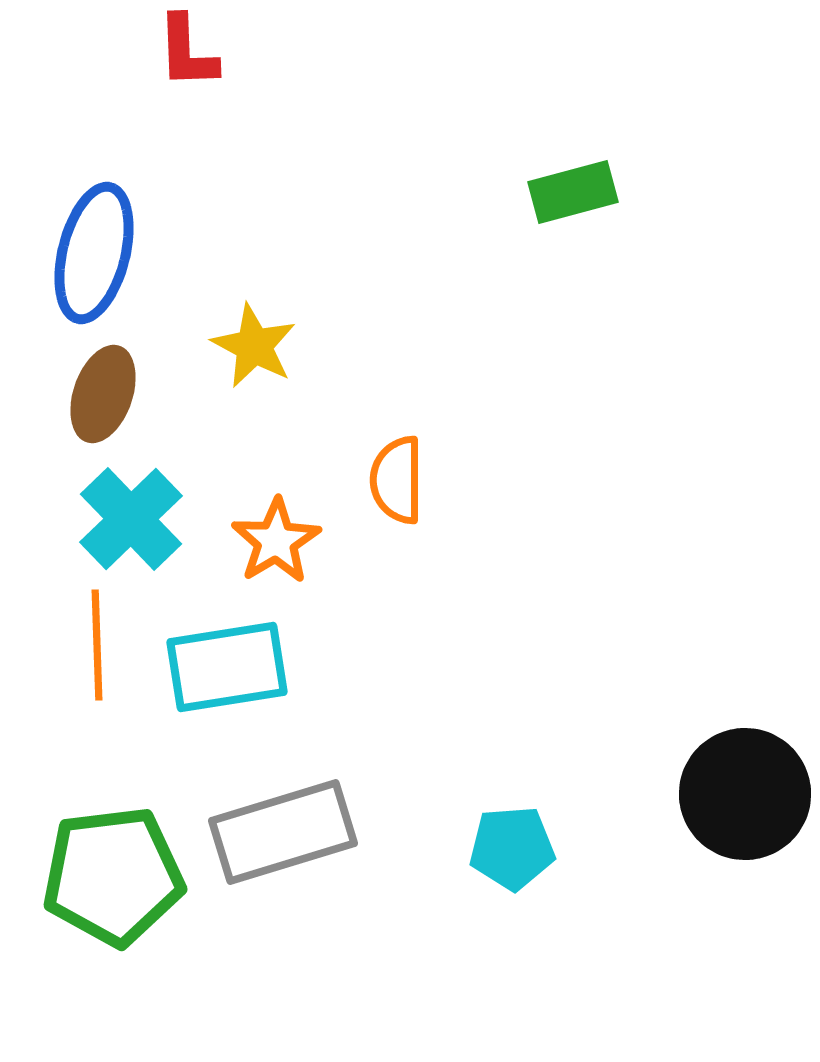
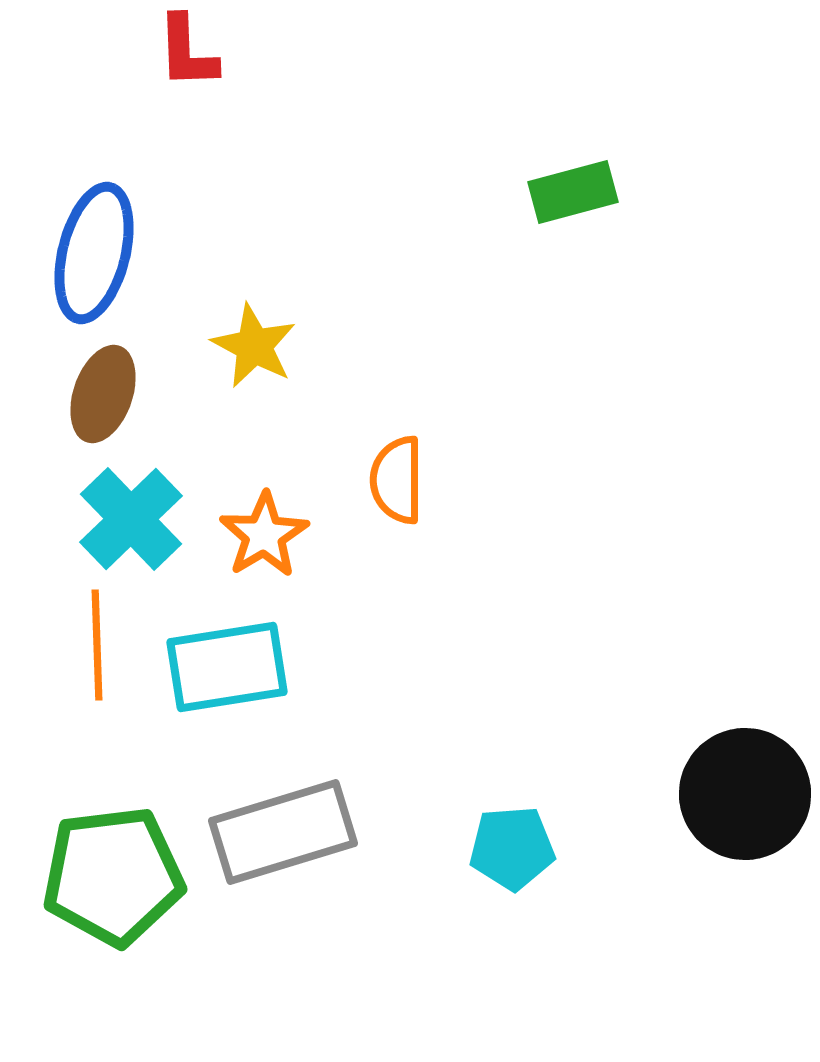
orange star: moved 12 px left, 6 px up
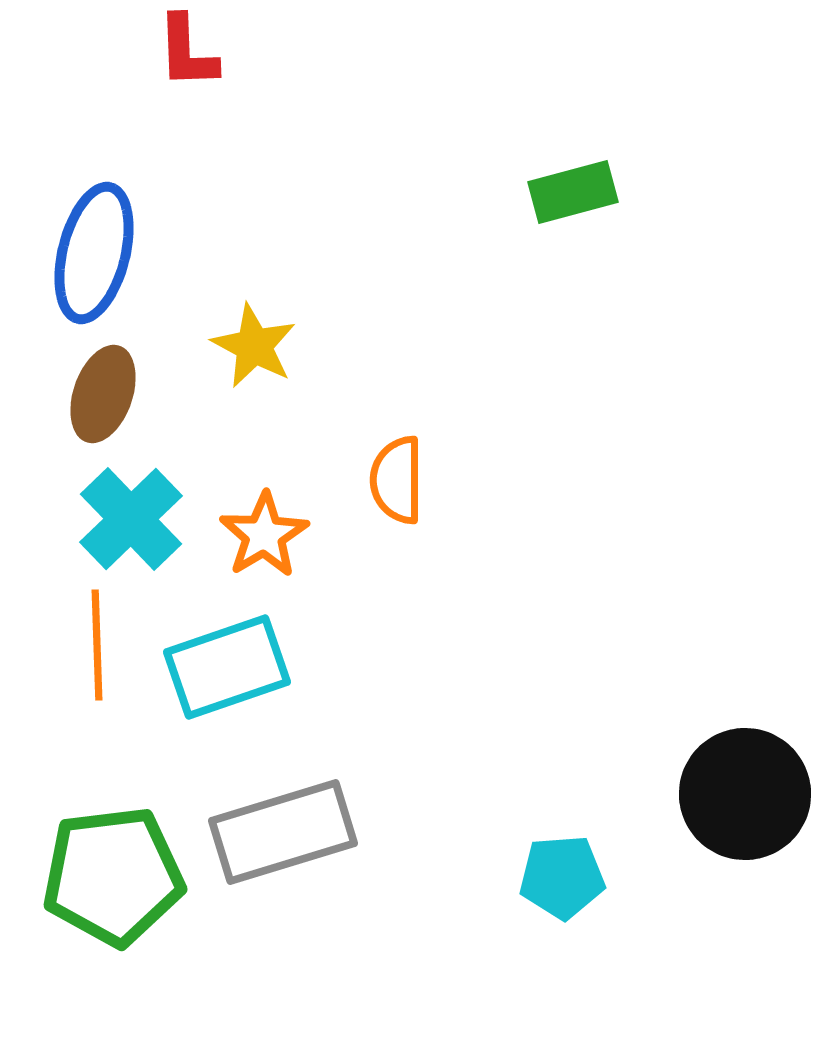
cyan rectangle: rotated 10 degrees counterclockwise
cyan pentagon: moved 50 px right, 29 px down
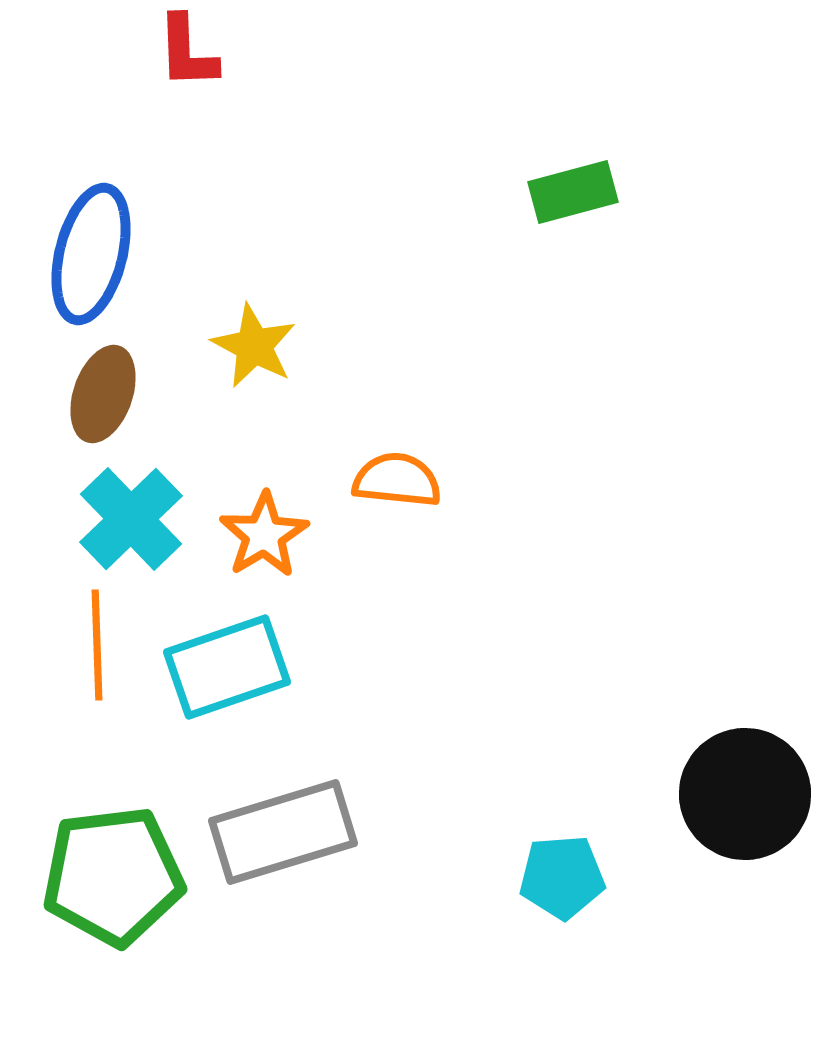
blue ellipse: moved 3 px left, 1 px down
orange semicircle: rotated 96 degrees clockwise
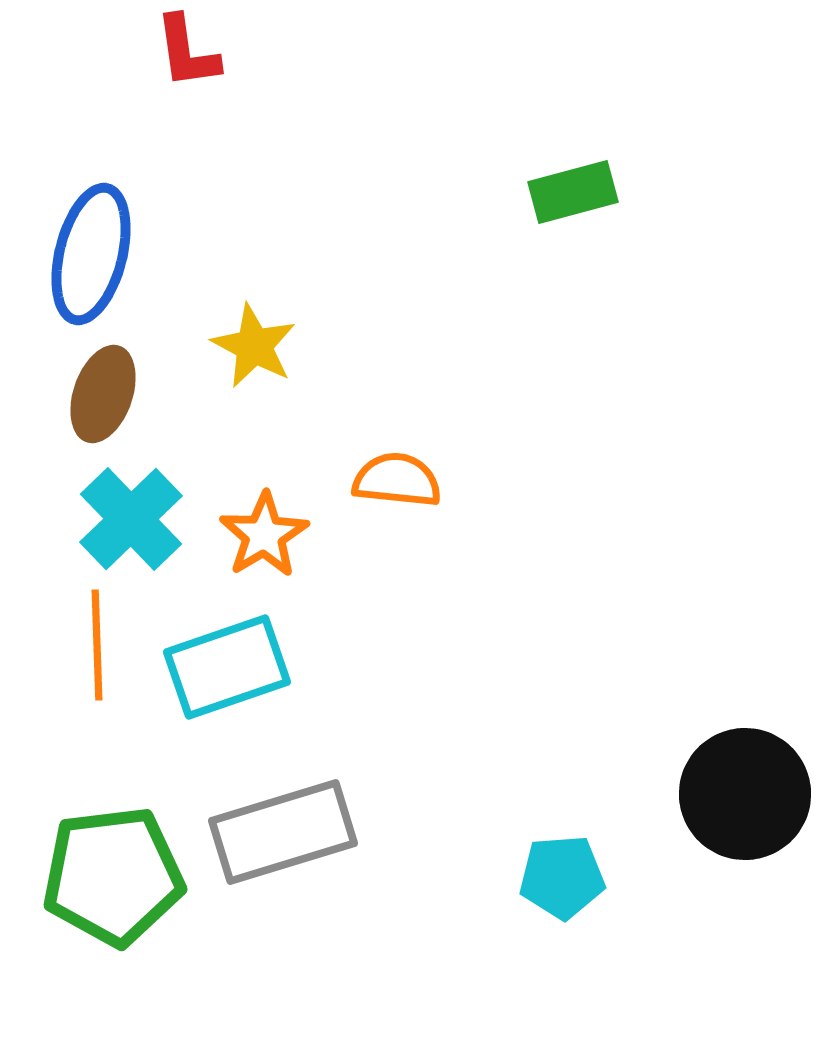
red L-shape: rotated 6 degrees counterclockwise
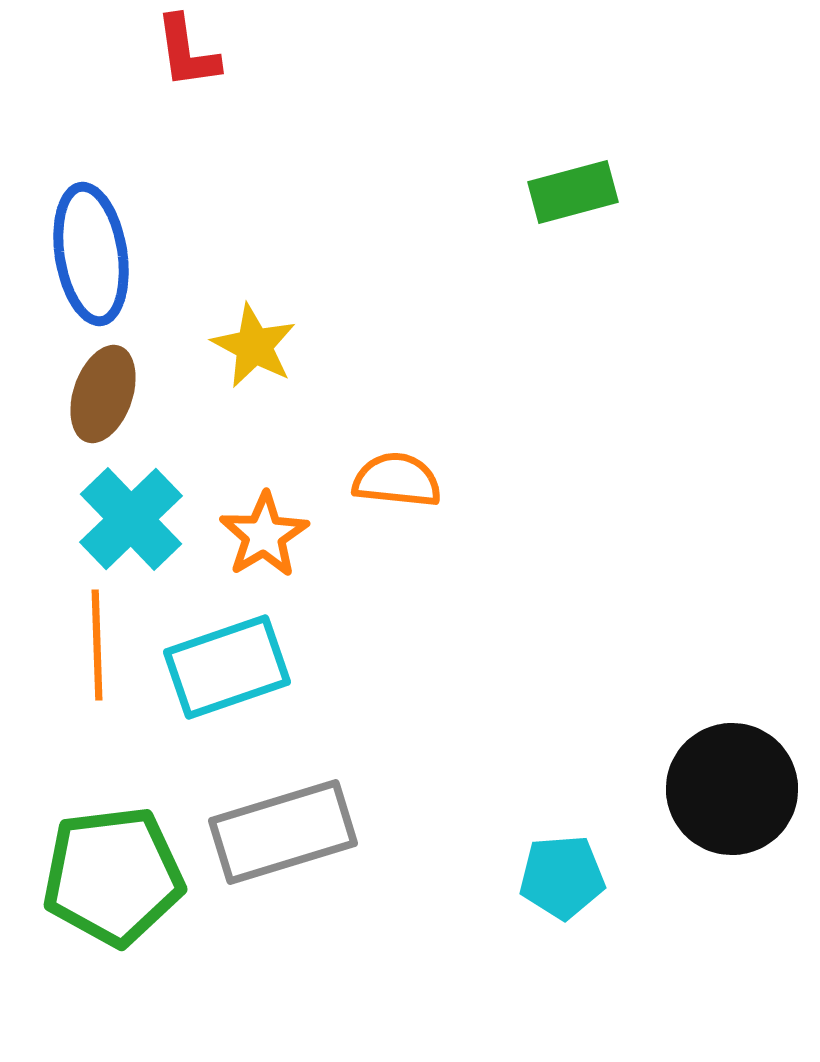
blue ellipse: rotated 23 degrees counterclockwise
black circle: moved 13 px left, 5 px up
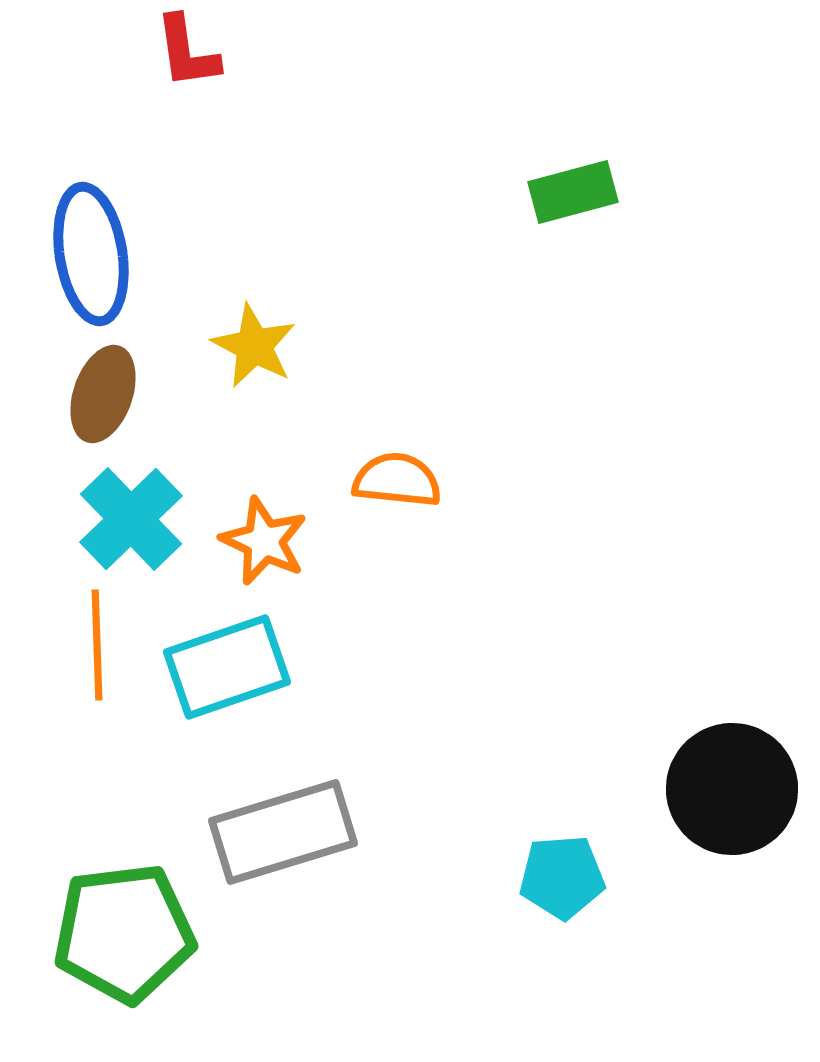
orange star: moved 6 px down; rotated 16 degrees counterclockwise
green pentagon: moved 11 px right, 57 px down
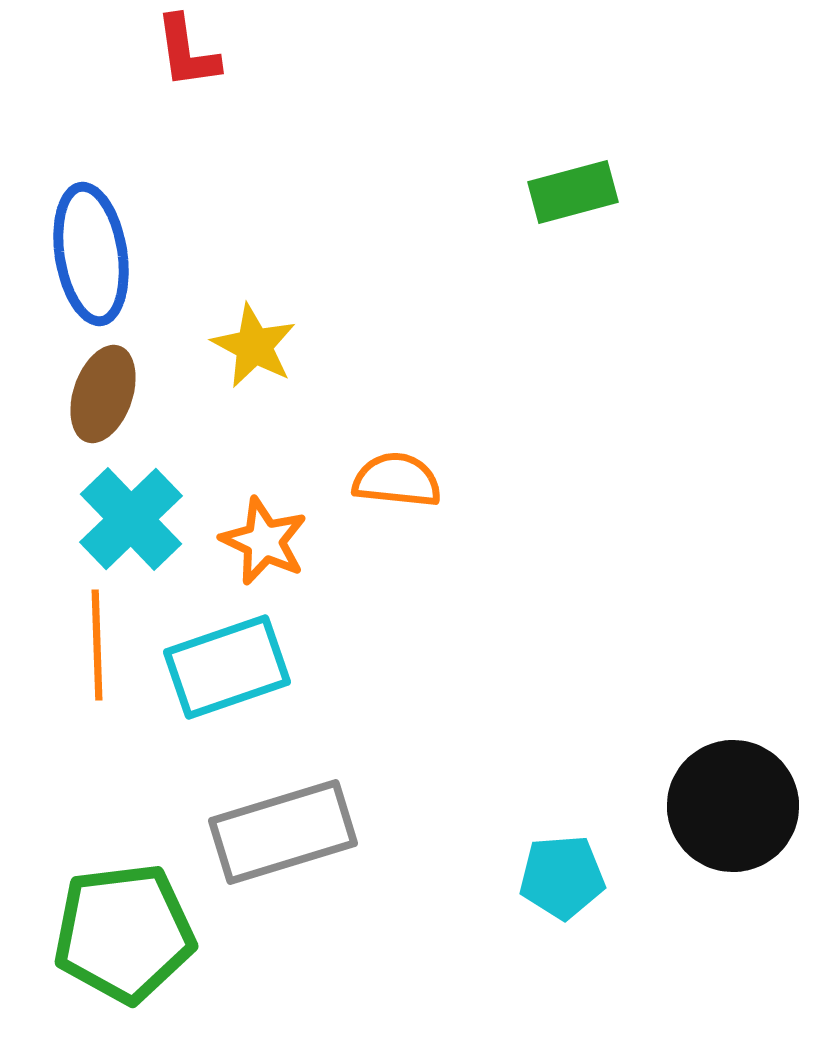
black circle: moved 1 px right, 17 px down
